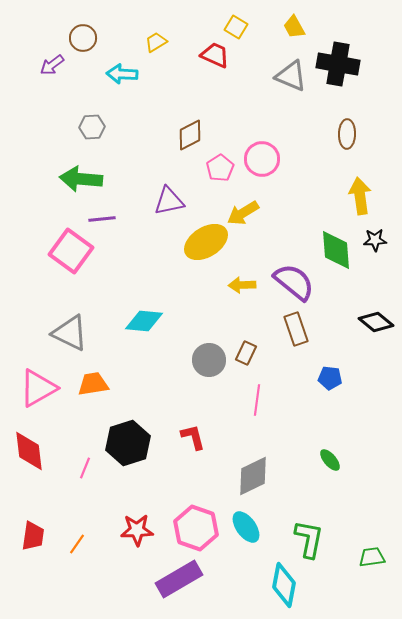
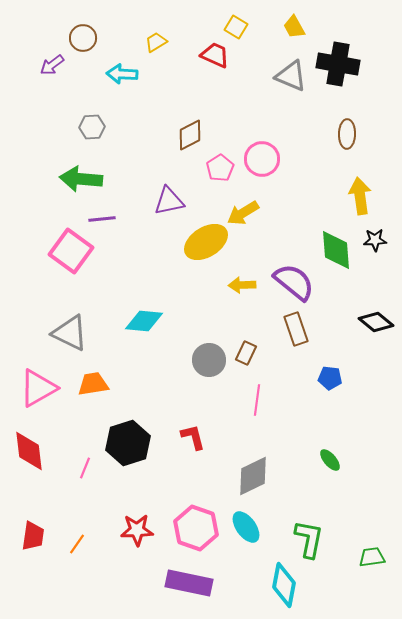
purple rectangle at (179, 579): moved 10 px right, 4 px down; rotated 42 degrees clockwise
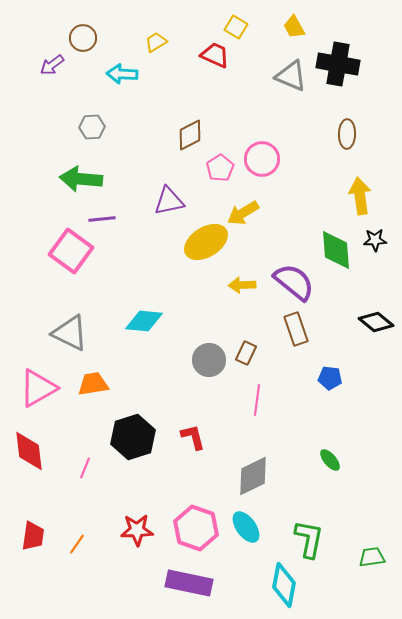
black hexagon at (128, 443): moved 5 px right, 6 px up
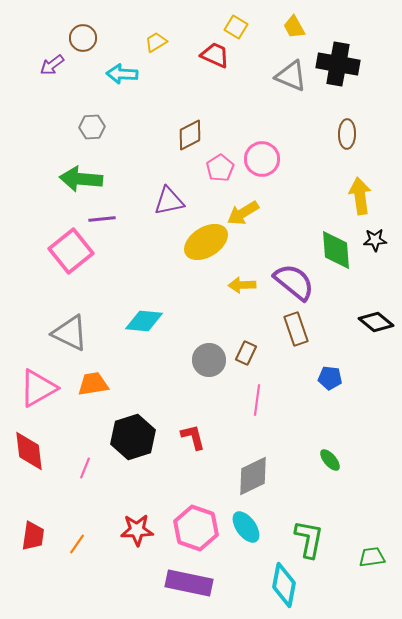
pink square at (71, 251): rotated 15 degrees clockwise
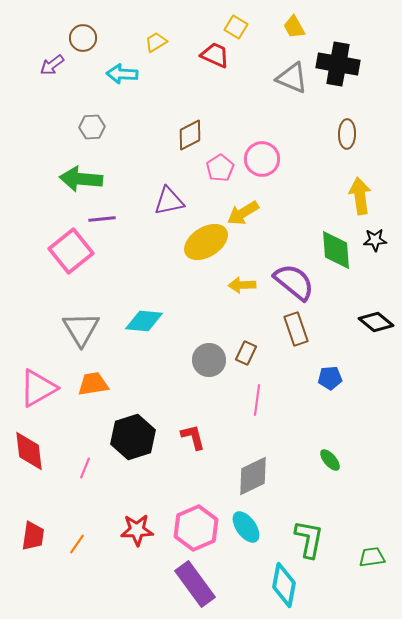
gray triangle at (291, 76): moved 1 px right, 2 px down
gray triangle at (70, 333): moved 11 px right, 4 px up; rotated 33 degrees clockwise
blue pentagon at (330, 378): rotated 10 degrees counterclockwise
pink hexagon at (196, 528): rotated 18 degrees clockwise
purple rectangle at (189, 583): moved 6 px right, 1 px down; rotated 42 degrees clockwise
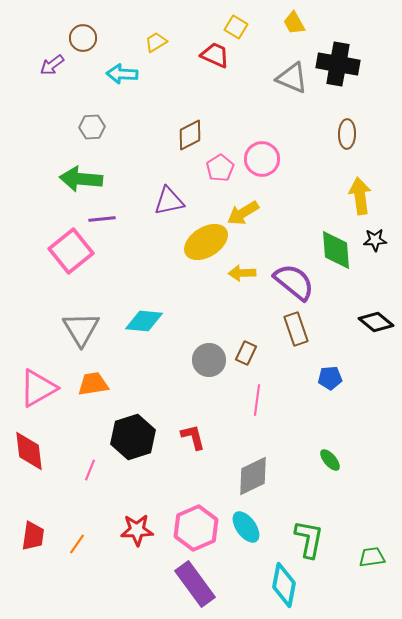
yellow trapezoid at (294, 27): moved 4 px up
yellow arrow at (242, 285): moved 12 px up
pink line at (85, 468): moved 5 px right, 2 px down
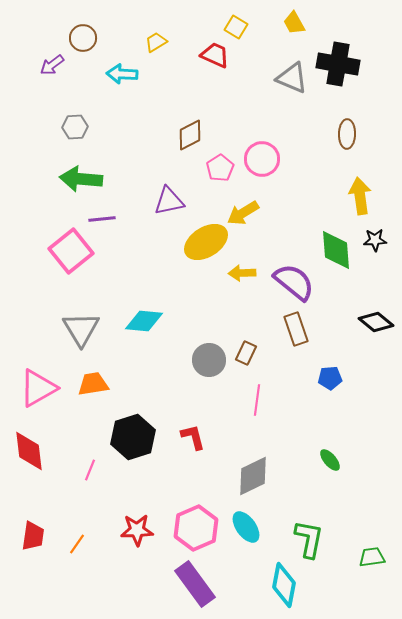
gray hexagon at (92, 127): moved 17 px left
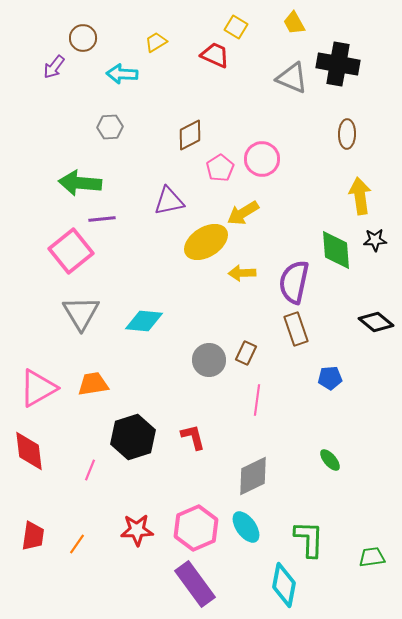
purple arrow at (52, 65): moved 2 px right, 2 px down; rotated 15 degrees counterclockwise
gray hexagon at (75, 127): moved 35 px right
green arrow at (81, 179): moved 1 px left, 4 px down
purple semicircle at (294, 282): rotated 117 degrees counterclockwise
gray triangle at (81, 329): moved 16 px up
green L-shape at (309, 539): rotated 9 degrees counterclockwise
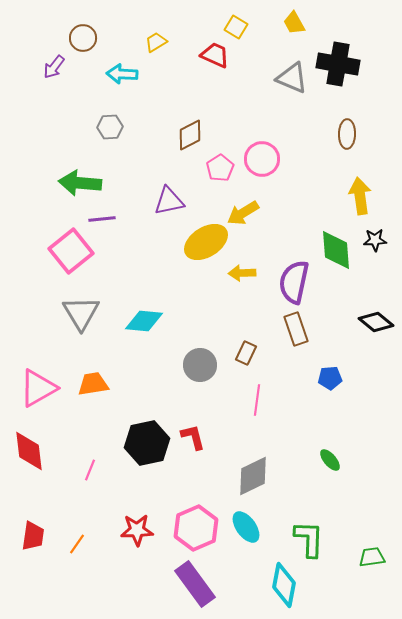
gray circle at (209, 360): moved 9 px left, 5 px down
black hexagon at (133, 437): moved 14 px right, 6 px down; rotated 6 degrees clockwise
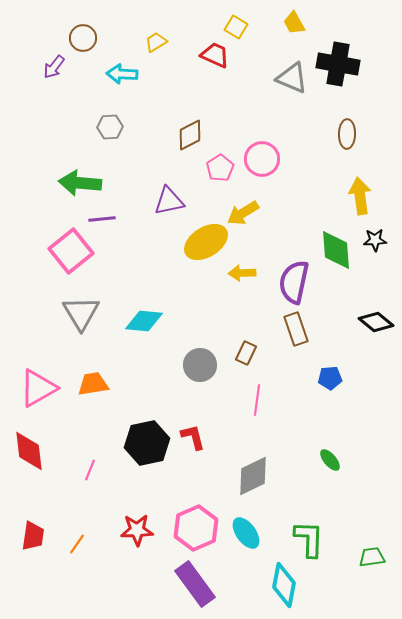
cyan ellipse at (246, 527): moved 6 px down
